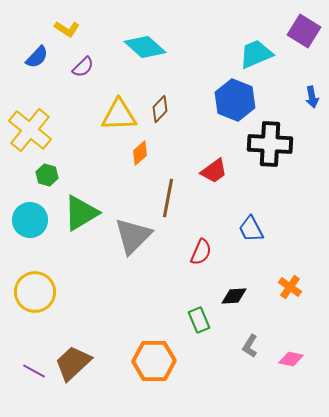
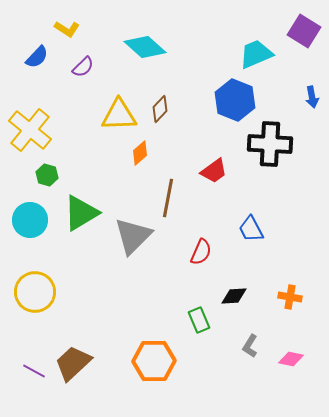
orange cross: moved 10 px down; rotated 25 degrees counterclockwise
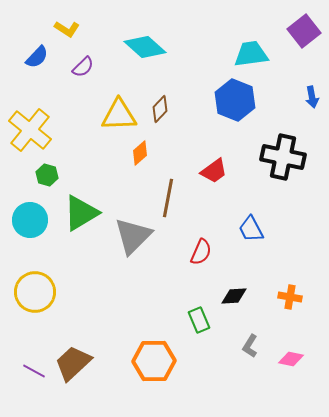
purple square: rotated 20 degrees clockwise
cyan trapezoid: moved 5 px left; rotated 15 degrees clockwise
black cross: moved 13 px right, 13 px down; rotated 9 degrees clockwise
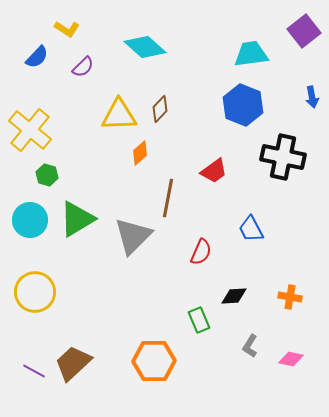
blue hexagon: moved 8 px right, 5 px down
green triangle: moved 4 px left, 6 px down
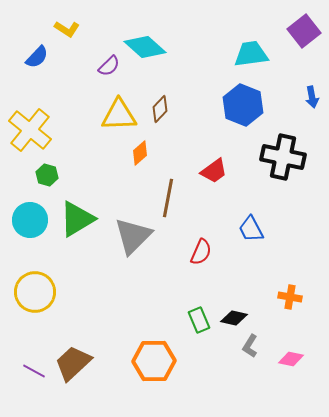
purple semicircle: moved 26 px right, 1 px up
black diamond: moved 22 px down; rotated 16 degrees clockwise
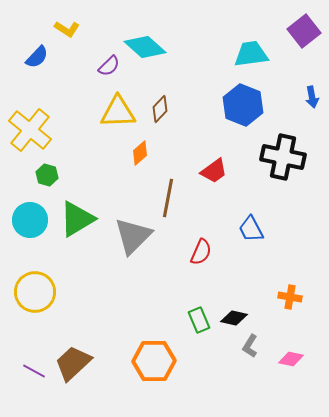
yellow triangle: moved 1 px left, 3 px up
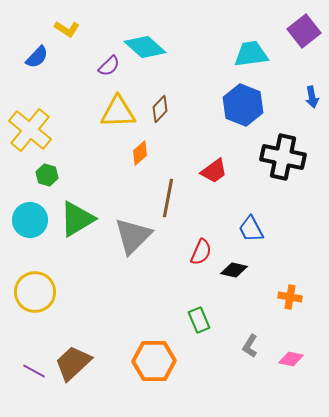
black diamond: moved 48 px up
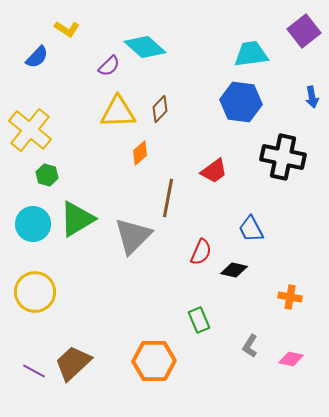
blue hexagon: moved 2 px left, 3 px up; rotated 15 degrees counterclockwise
cyan circle: moved 3 px right, 4 px down
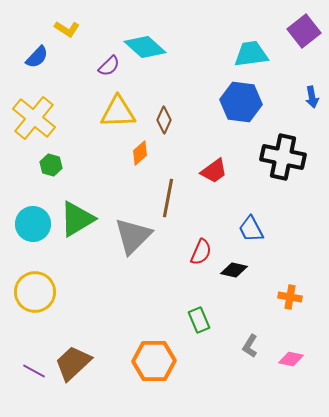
brown diamond: moved 4 px right, 11 px down; rotated 20 degrees counterclockwise
yellow cross: moved 4 px right, 12 px up
green hexagon: moved 4 px right, 10 px up
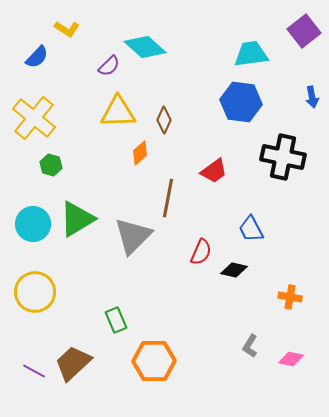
green rectangle: moved 83 px left
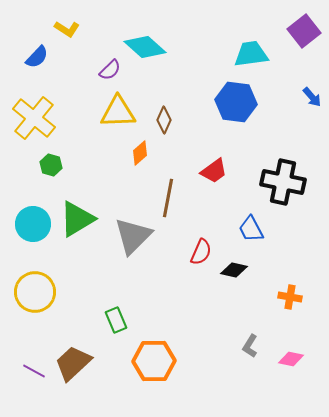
purple semicircle: moved 1 px right, 4 px down
blue arrow: rotated 30 degrees counterclockwise
blue hexagon: moved 5 px left
black cross: moved 25 px down
